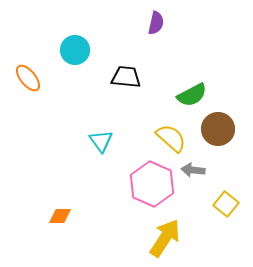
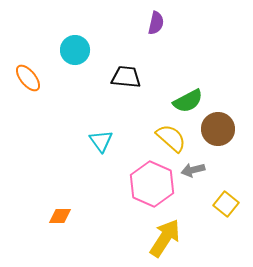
green semicircle: moved 4 px left, 6 px down
gray arrow: rotated 20 degrees counterclockwise
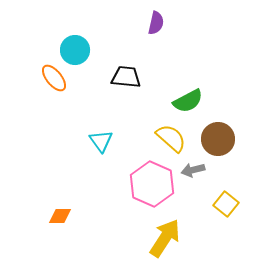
orange ellipse: moved 26 px right
brown circle: moved 10 px down
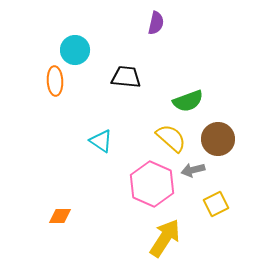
orange ellipse: moved 1 px right, 3 px down; rotated 36 degrees clockwise
green semicircle: rotated 8 degrees clockwise
cyan triangle: rotated 20 degrees counterclockwise
yellow square: moved 10 px left; rotated 25 degrees clockwise
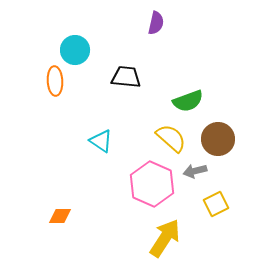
gray arrow: moved 2 px right, 1 px down
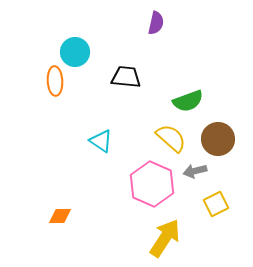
cyan circle: moved 2 px down
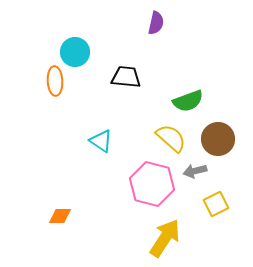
pink hexagon: rotated 9 degrees counterclockwise
